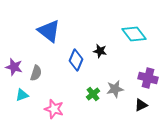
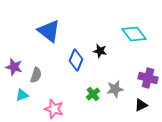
gray semicircle: moved 2 px down
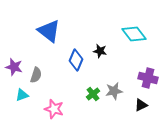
gray star: moved 1 px left, 2 px down
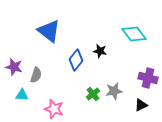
blue diamond: rotated 15 degrees clockwise
cyan triangle: rotated 24 degrees clockwise
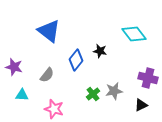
gray semicircle: moved 11 px right; rotated 21 degrees clockwise
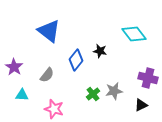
purple star: rotated 18 degrees clockwise
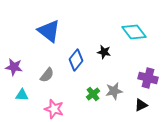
cyan diamond: moved 2 px up
black star: moved 4 px right, 1 px down
purple star: rotated 24 degrees counterclockwise
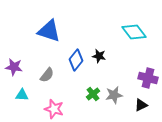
blue triangle: rotated 20 degrees counterclockwise
black star: moved 5 px left, 4 px down
gray star: moved 4 px down
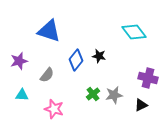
purple star: moved 5 px right, 6 px up; rotated 24 degrees counterclockwise
